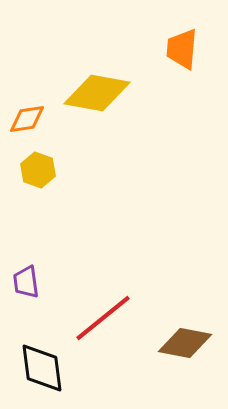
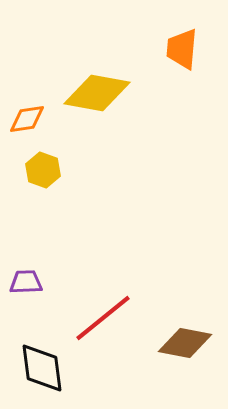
yellow hexagon: moved 5 px right
purple trapezoid: rotated 96 degrees clockwise
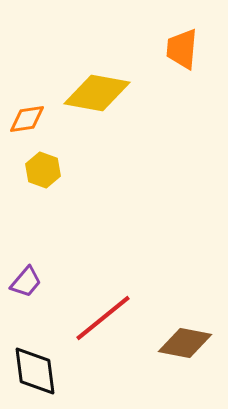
purple trapezoid: rotated 132 degrees clockwise
black diamond: moved 7 px left, 3 px down
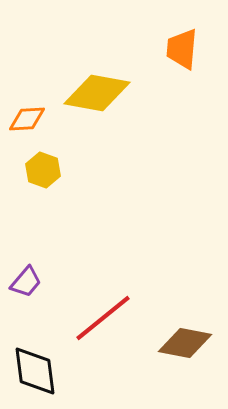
orange diamond: rotated 6 degrees clockwise
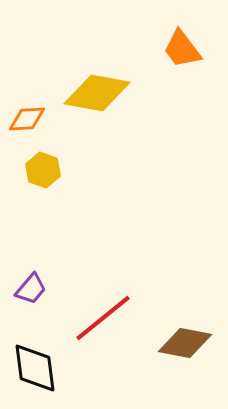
orange trapezoid: rotated 42 degrees counterclockwise
purple trapezoid: moved 5 px right, 7 px down
black diamond: moved 3 px up
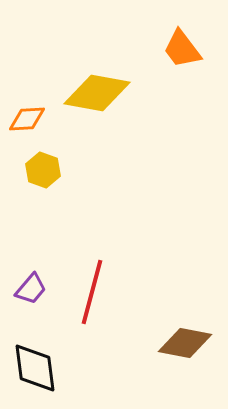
red line: moved 11 px left, 26 px up; rotated 36 degrees counterclockwise
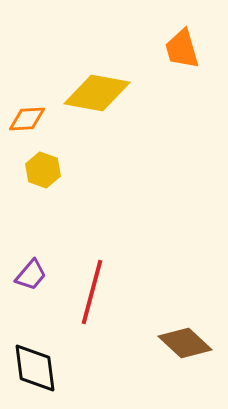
orange trapezoid: rotated 21 degrees clockwise
purple trapezoid: moved 14 px up
brown diamond: rotated 32 degrees clockwise
